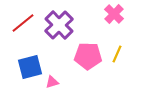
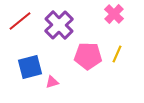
red line: moved 3 px left, 2 px up
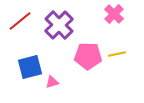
yellow line: rotated 54 degrees clockwise
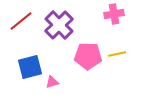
pink cross: rotated 36 degrees clockwise
red line: moved 1 px right
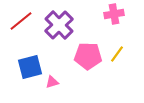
yellow line: rotated 42 degrees counterclockwise
